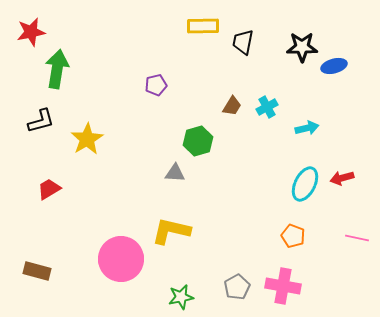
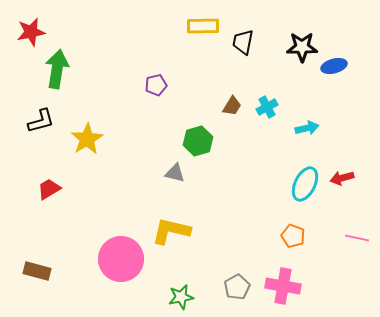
gray triangle: rotated 10 degrees clockwise
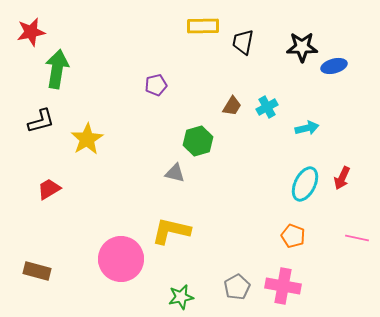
red arrow: rotated 50 degrees counterclockwise
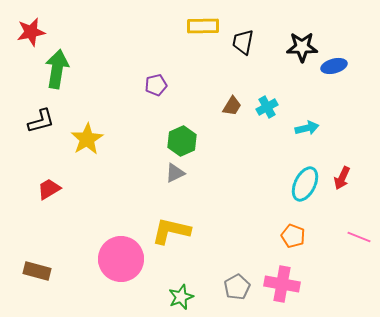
green hexagon: moved 16 px left; rotated 8 degrees counterclockwise
gray triangle: rotated 40 degrees counterclockwise
pink line: moved 2 px right, 1 px up; rotated 10 degrees clockwise
pink cross: moved 1 px left, 2 px up
green star: rotated 10 degrees counterclockwise
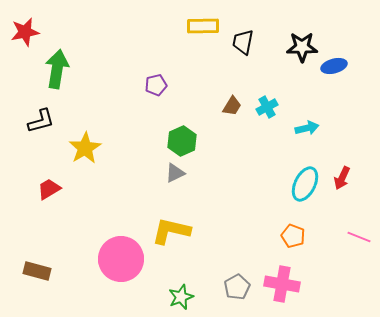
red star: moved 6 px left
yellow star: moved 2 px left, 9 px down
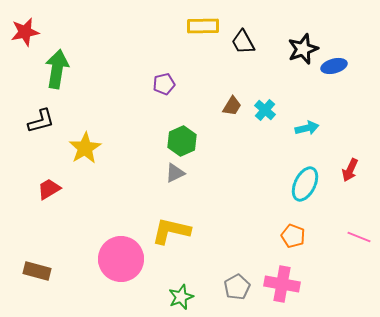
black trapezoid: rotated 40 degrees counterclockwise
black star: moved 1 px right, 2 px down; rotated 20 degrees counterclockwise
purple pentagon: moved 8 px right, 1 px up
cyan cross: moved 2 px left, 3 px down; rotated 20 degrees counterclockwise
red arrow: moved 8 px right, 8 px up
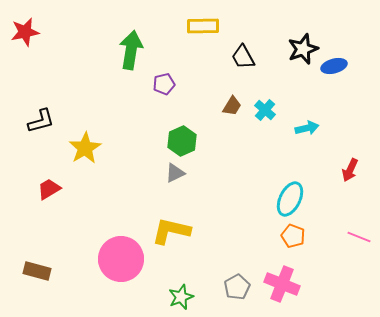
black trapezoid: moved 15 px down
green arrow: moved 74 px right, 19 px up
cyan ellipse: moved 15 px left, 15 px down
pink cross: rotated 12 degrees clockwise
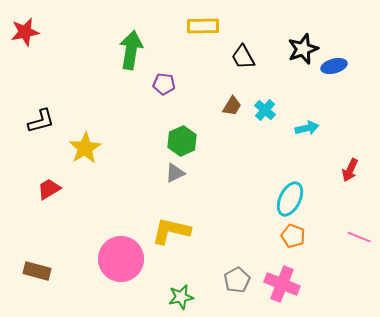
purple pentagon: rotated 20 degrees clockwise
gray pentagon: moved 7 px up
green star: rotated 10 degrees clockwise
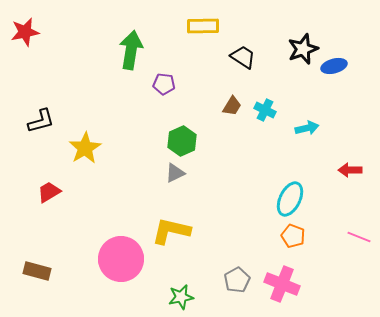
black trapezoid: rotated 152 degrees clockwise
cyan cross: rotated 15 degrees counterclockwise
red arrow: rotated 65 degrees clockwise
red trapezoid: moved 3 px down
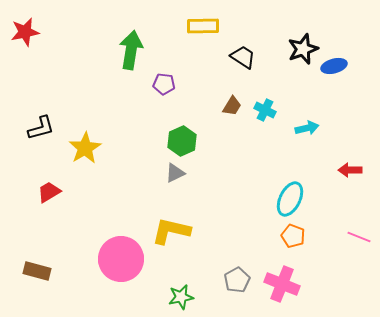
black L-shape: moved 7 px down
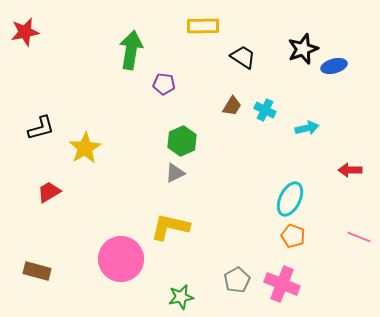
yellow L-shape: moved 1 px left, 4 px up
